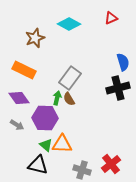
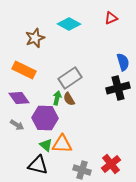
gray rectangle: rotated 20 degrees clockwise
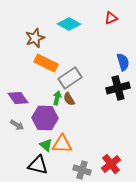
orange rectangle: moved 22 px right, 7 px up
purple diamond: moved 1 px left
